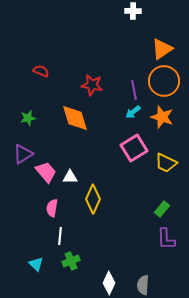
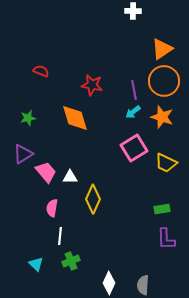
green rectangle: rotated 42 degrees clockwise
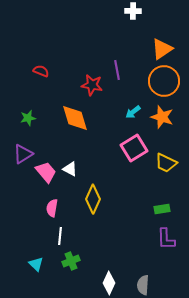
purple line: moved 17 px left, 20 px up
white triangle: moved 8 px up; rotated 28 degrees clockwise
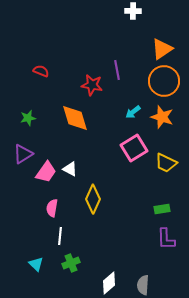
pink trapezoid: rotated 75 degrees clockwise
green cross: moved 2 px down
white diamond: rotated 25 degrees clockwise
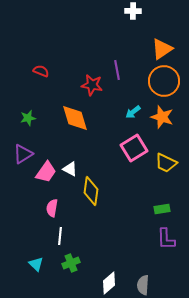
yellow diamond: moved 2 px left, 8 px up; rotated 16 degrees counterclockwise
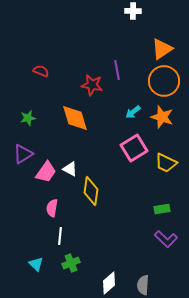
purple L-shape: rotated 45 degrees counterclockwise
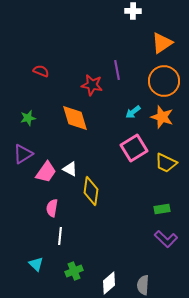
orange triangle: moved 6 px up
green cross: moved 3 px right, 8 px down
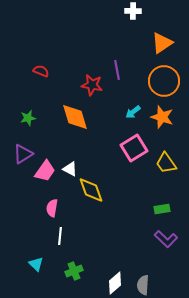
orange diamond: moved 1 px up
yellow trapezoid: rotated 30 degrees clockwise
pink trapezoid: moved 1 px left, 1 px up
yellow diamond: moved 1 px up; rotated 28 degrees counterclockwise
white diamond: moved 6 px right
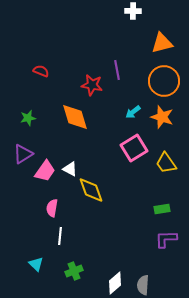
orange triangle: rotated 20 degrees clockwise
purple L-shape: rotated 135 degrees clockwise
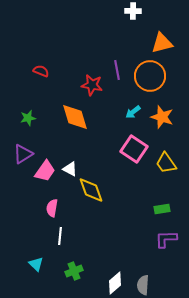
orange circle: moved 14 px left, 5 px up
pink square: moved 1 px down; rotated 24 degrees counterclockwise
